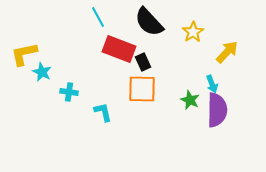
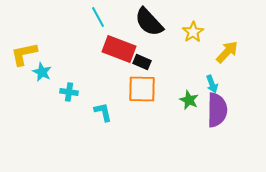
black rectangle: moved 1 px left; rotated 42 degrees counterclockwise
green star: moved 1 px left
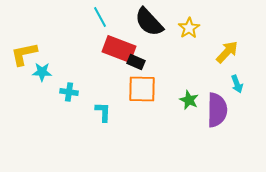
cyan line: moved 2 px right
yellow star: moved 4 px left, 4 px up
black rectangle: moved 6 px left
cyan star: rotated 24 degrees counterclockwise
cyan arrow: moved 25 px right
cyan L-shape: rotated 15 degrees clockwise
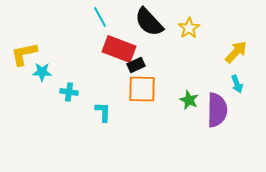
yellow arrow: moved 9 px right
black rectangle: moved 3 px down; rotated 48 degrees counterclockwise
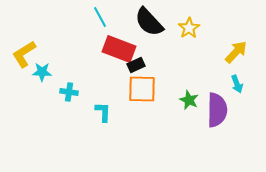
yellow L-shape: rotated 20 degrees counterclockwise
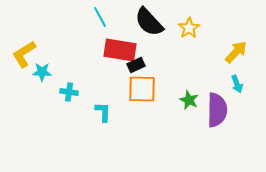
red rectangle: moved 1 px right, 1 px down; rotated 12 degrees counterclockwise
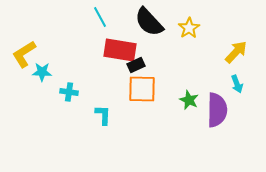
cyan L-shape: moved 3 px down
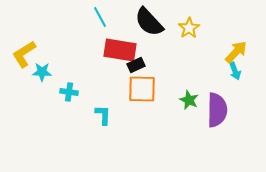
cyan arrow: moved 2 px left, 13 px up
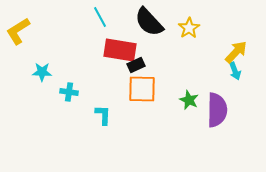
yellow L-shape: moved 6 px left, 23 px up
